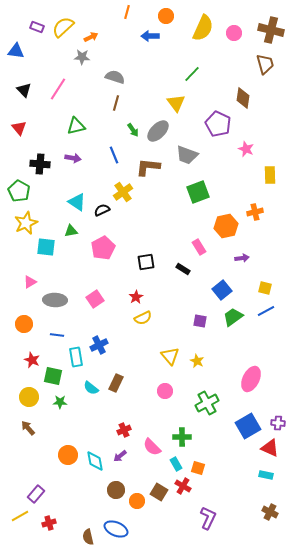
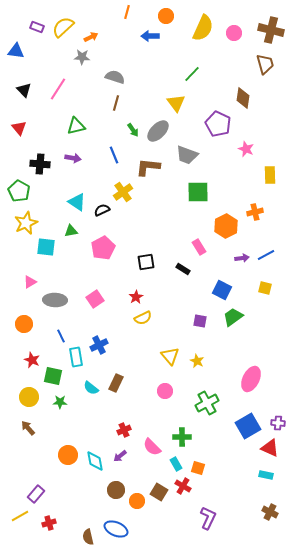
green square at (198, 192): rotated 20 degrees clockwise
orange hexagon at (226, 226): rotated 15 degrees counterclockwise
blue square at (222, 290): rotated 24 degrees counterclockwise
blue line at (266, 311): moved 56 px up
blue line at (57, 335): moved 4 px right, 1 px down; rotated 56 degrees clockwise
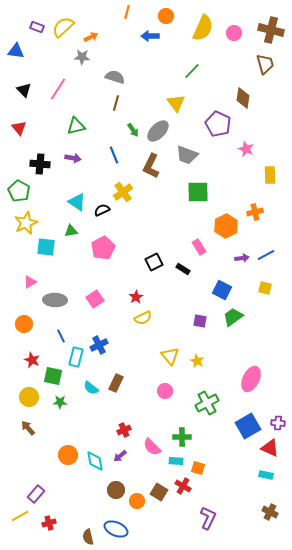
green line at (192, 74): moved 3 px up
brown L-shape at (148, 167): moved 3 px right, 1 px up; rotated 70 degrees counterclockwise
black square at (146, 262): moved 8 px right; rotated 18 degrees counterclockwise
cyan rectangle at (76, 357): rotated 24 degrees clockwise
cyan rectangle at (176, 464): moved 3 px up; rotated 56 degrees counterclockwise
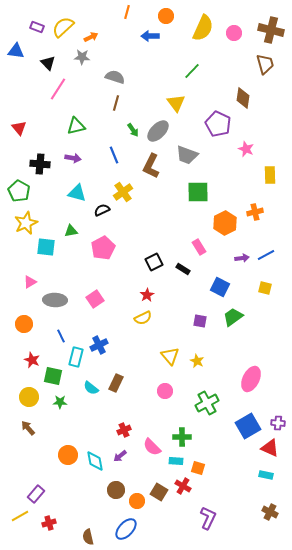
black triangle at (24, 90): moved 24 px right, 27 px up
cyan triangle at (77, 202): moved 9 px up; rotated 18 degrees counterclockwise
orange hexagon at (226, 226): moved 1 px left, 3 px up
blue square at (222, 290): moved 2 px left, 3 px up
red star at (136, 297): moved 11 px right, 2 px up
blue ellipse at (116, 529): moved 10 px right; rotated 70 degrees counterclockwise
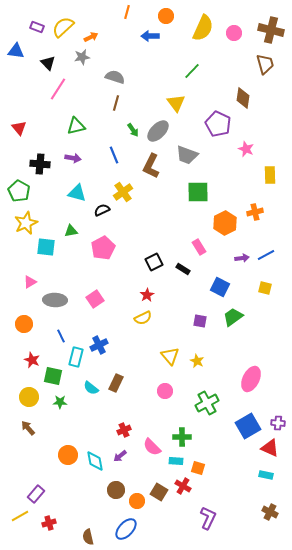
gray star at (82, 57): rotated 14 degrees counterclockwise
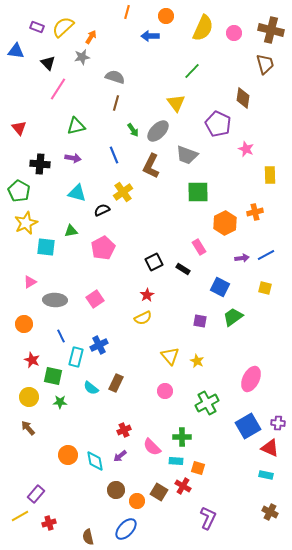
orange arrow at (91, 37): rotated 32 degrees counterclockwise
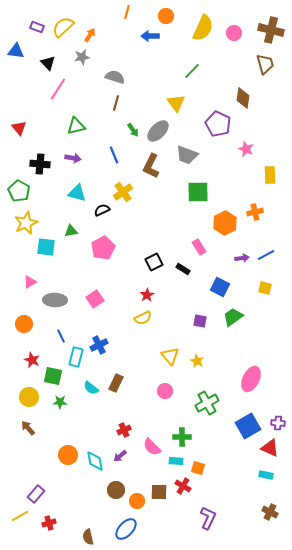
orange arrow at (91, 37): moved 1 px left, 2 px up
brown square at (159, 492): rotated 30 degrees counterclockwise
